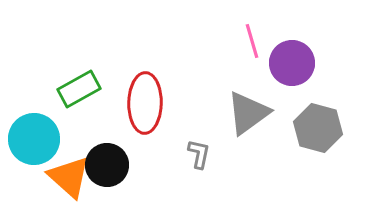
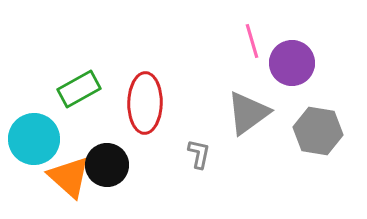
gray hexagon: moved 3 px down; rotated 6 degrees counterclockwise
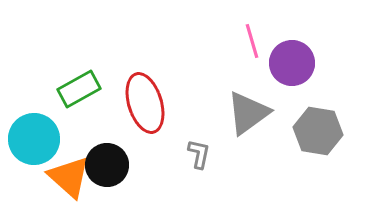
red ellipse: rotated 18 degrees counterclockwise
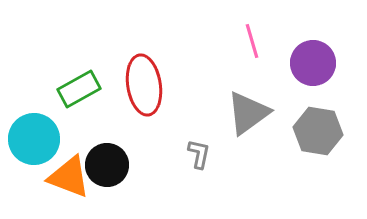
purple circle: moved 21 px right
red ellipse: moved 1 px left, 18 px up; rotated 8 degrees clockwise
orange triangle: rotated 21 degrees counterclockwise
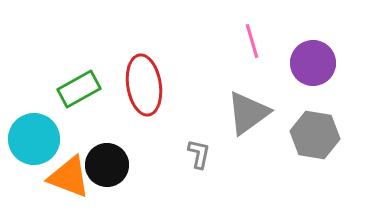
gray hexagon: moved 3 px left, 4 px down
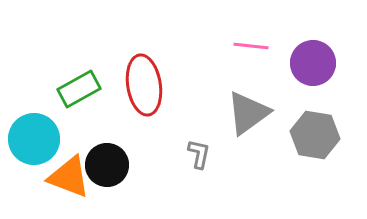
pink line: moved 1 px left, 5 px down; rotated 68 degrees counterclockwise
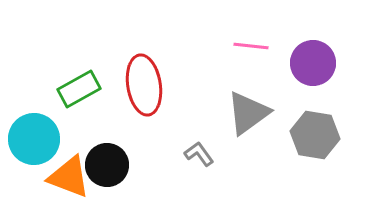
gray L-shape: rotated 48 degrees counterclockwise
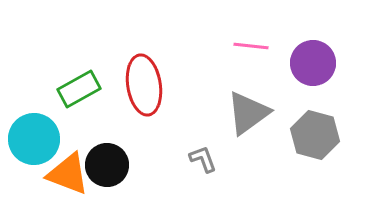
gray hexagon: rotated 6 degrees clockwise
gray L-shape: moved 4 px right, 5 px down; rotated 16 degrees clockwise
orange triangle: moved 1 px left, 3 px up
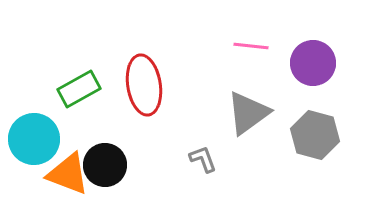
black circle: moved 2 px left
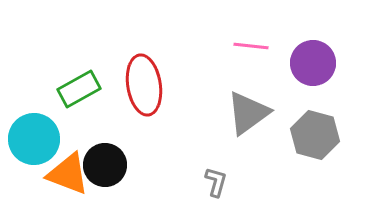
gray L-shape: moved 13 px right, 23 px down; rotated 36 degrees clockwise
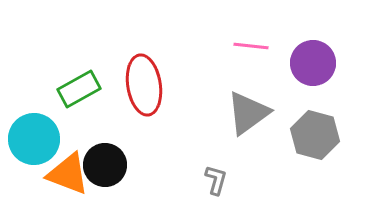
gray L-shape: moved 2 px up
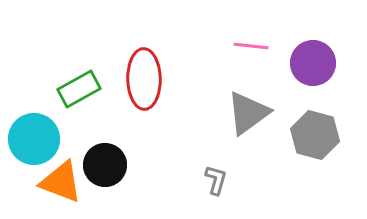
red ellipse: moved 6 px up; rotated 8 degrees clockwise
orange triangle: moved 7 px left, 8 px down
